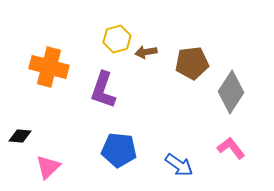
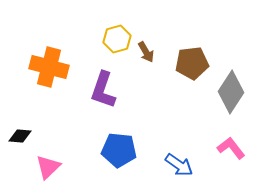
brown arrow: rotated 110 degrees counterclockwise
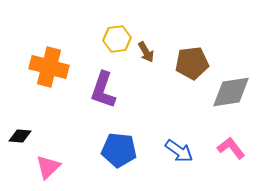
yellow hexagon: rotated 8 degrees clockwise
gray diamond: rotated 48 degrees clockwise
blue arrow: moved 14 px up
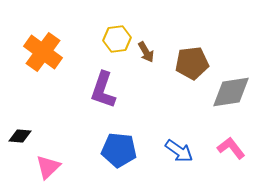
orange cross: moved 6 px left, 15 px up; rotated 21 degrees clockwise
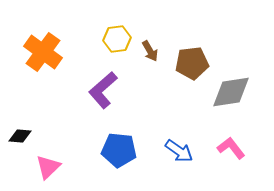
brown arrow: moved 4 px right, 1 px up
purple L-shape: rotated 30 degrees clockwise
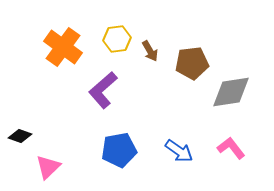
orange cross: moved 20 px right, 5 px up
black diamond: rotated 15 degrees clockwise
blue pentagon: rotated 16 degrees counterclockwise
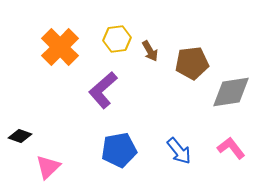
orange cross: moved 3 px left; rotated 9 degrees clockwise
blue arrow: rotated 16 degrees clockwise
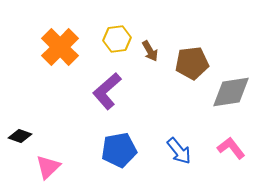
purple L-shape: moved 4 px right, 1 px down
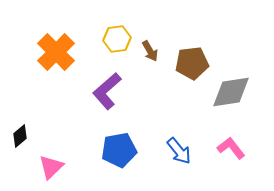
orange cross: moved 4 px left, 5 px down
black diamond: rotated 60 degrees counterclockwise
pink triangle: moved 3 px right
